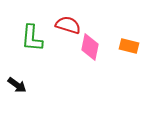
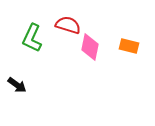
green L-shape: rotated 20 degrees clockwise
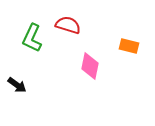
pink diamond: moved 19 px down
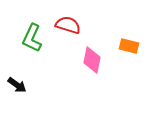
pink diamond: moved 2 px right, 6 px up
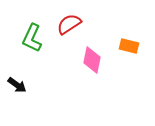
red semicircle: moved 1 px right, 1 px up; rotated 50 degrees counterclockwise
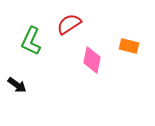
green L-shape: moved 1 px left, 3 px down
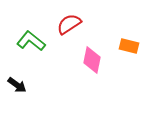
green L-shape: rotated 104 degrees clockwise
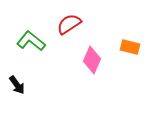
orange rectangle: moved 1 px right, 1 px down
pink diamond: rotated 12 degrees clockwise
black arrow: rotated 18 degrees clockwise
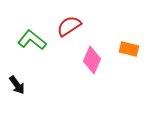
red semicircle: moved 2 px down
green L-shape: moved 1 px right, 1 px up
orange rectangle: moved 1 px left, 2 px down
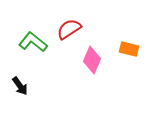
red semicircle: moved 3 px down
green L-shape: moved 1 px right, 2 px down
black arrow: moved 3 px right, 1 px down
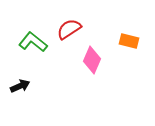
orange rectangle: moved 8 px up
black arrow: rotated 78 degrees counterclockwise
